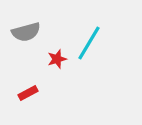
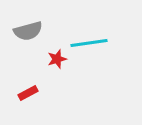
gray semicircle: moved 2 px right, 1 px up
cyan line: rotated 51 degrees clockwise
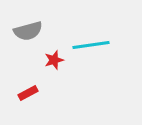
cyan line: moved 2 px right, 2 px down
red star: moved 3 px left, 1 px down
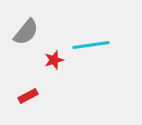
gray semicircle: moved 2 px left, 1 px down; rotated 36 degrees counterclockwise
red rectangle: moved 3 px down
